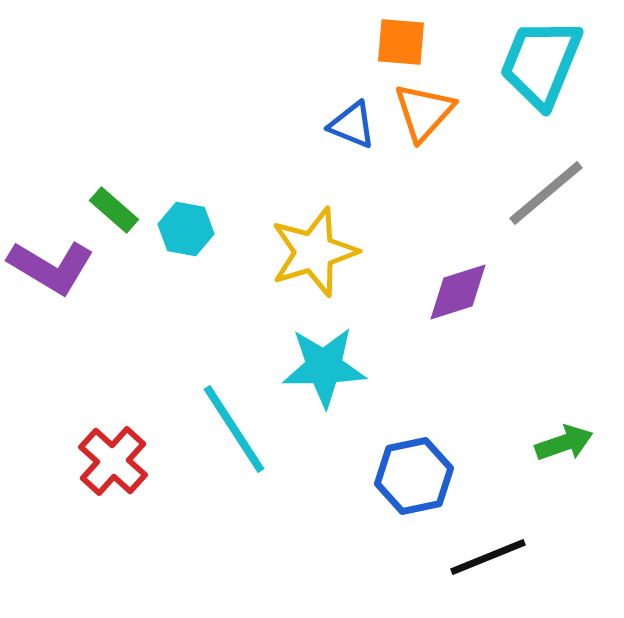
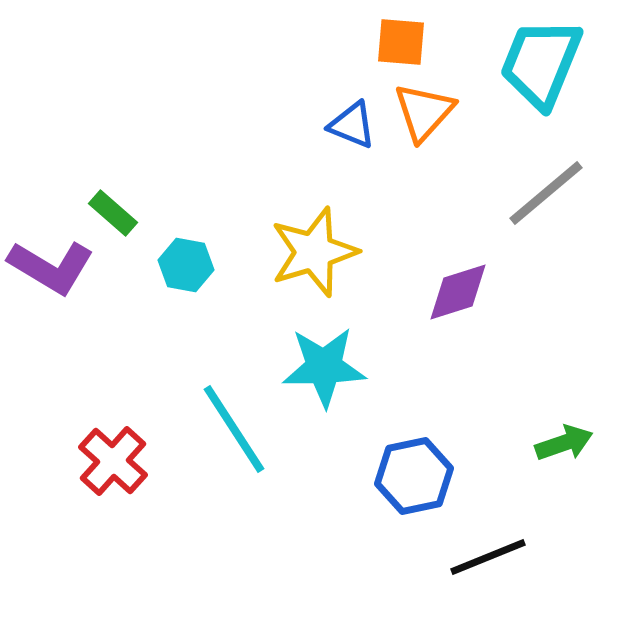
green rectangle: moved 1 px left, 3 px down
cyan hexagon: moved 36 px down
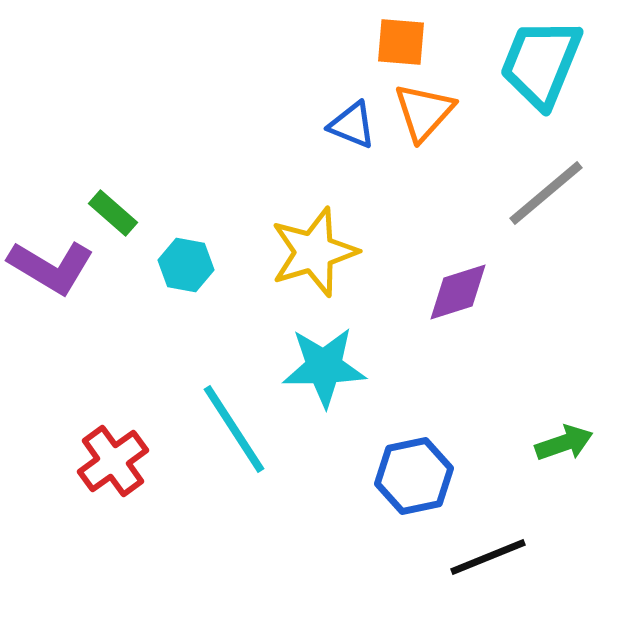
red cross: rotated 12 degrees clockwise
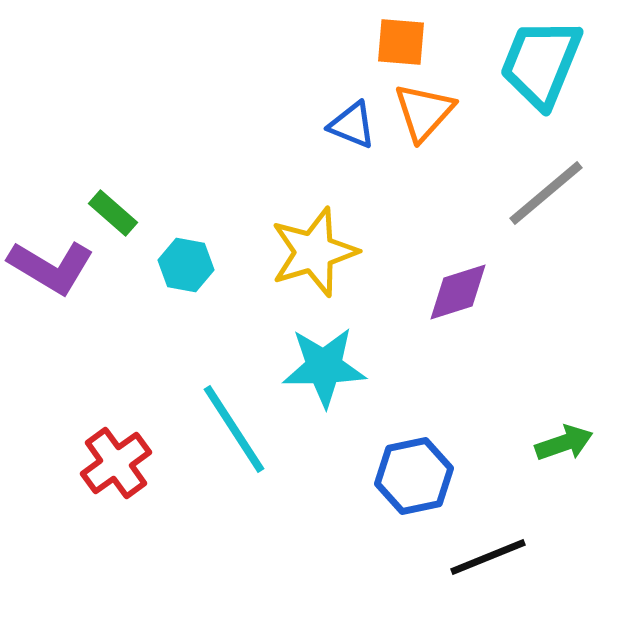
red cross: moved 3 px right, 2 px down
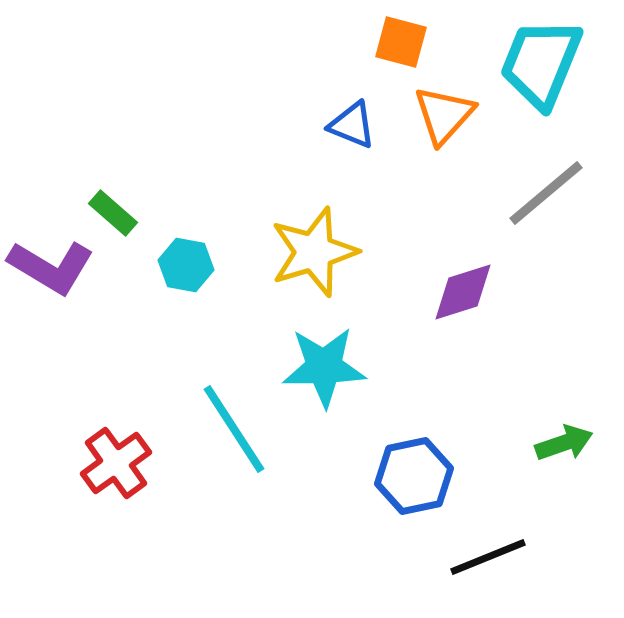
orange square: rotated 10 degrees clockwise
orange triangle: moved 20 px right, 3 px down
purple diamond: moved 5 px right
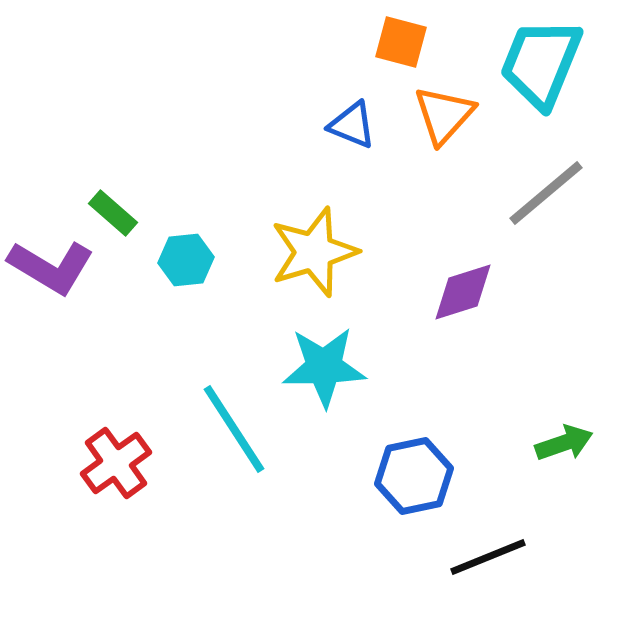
cyan hexagon: moved 5 px up; rotated 16 degrees counterclockwise
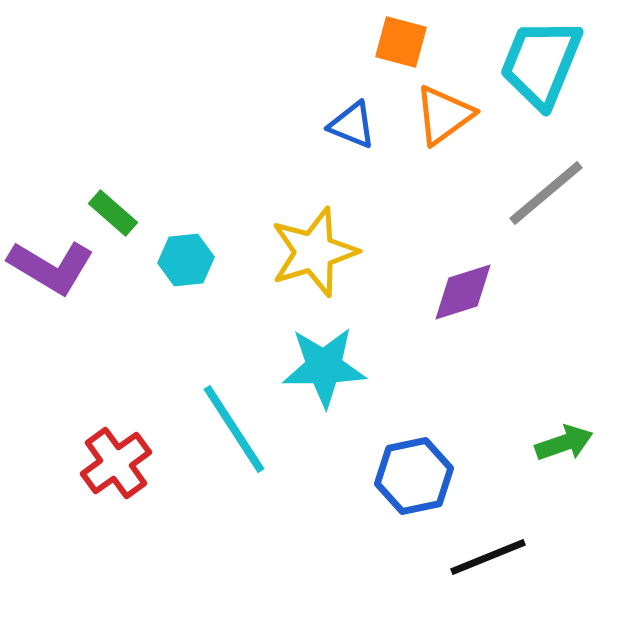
orange triangle: rotated 12 degrees clockwise
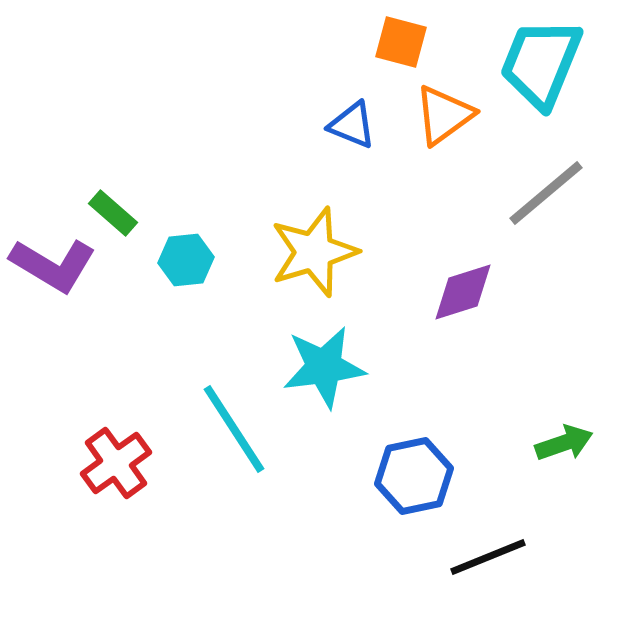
purple L-shape: moved 2 px right, 2 px up
cyan star: rotated 6 degrees counterclockwise
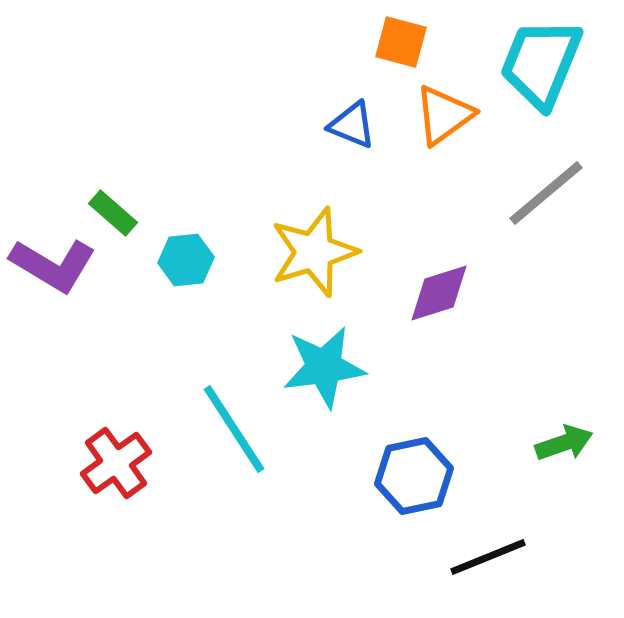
purple diamond: moved 24 px left, 1 px down
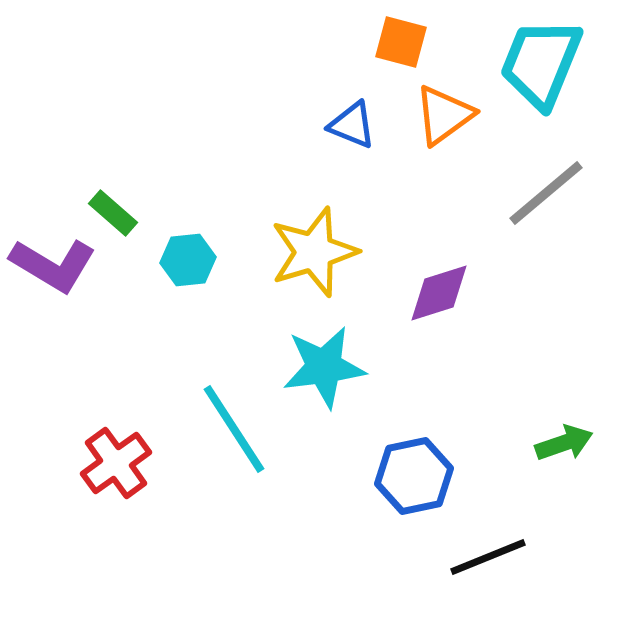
cyan hexagon: moved 2 px right
